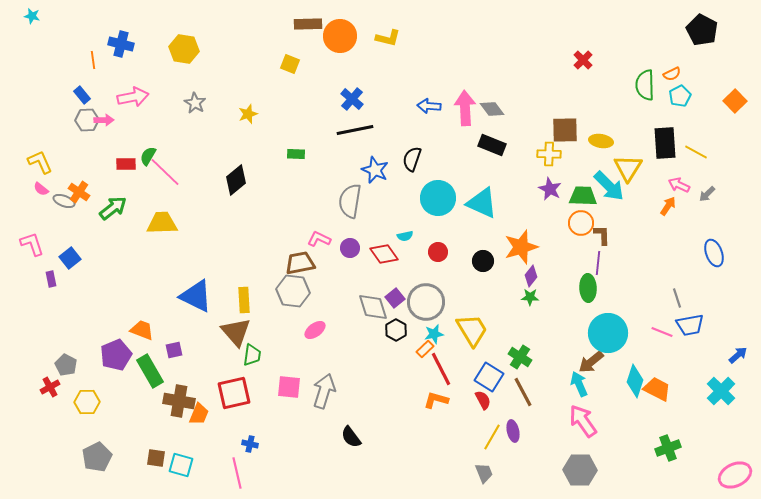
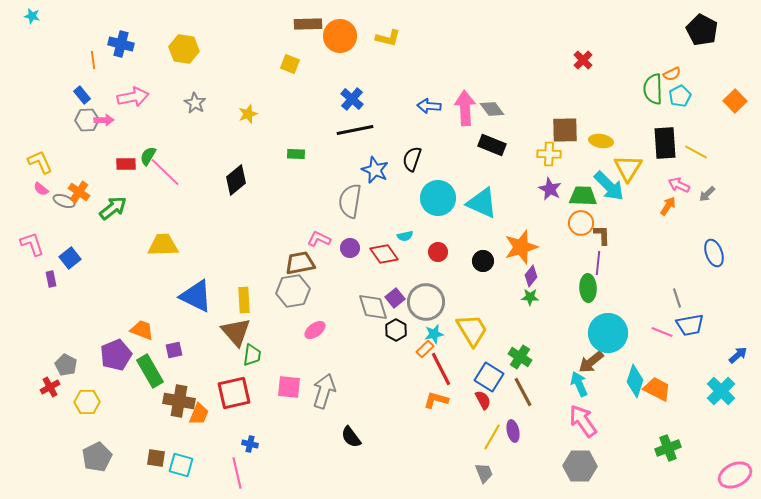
green semicircle at (645, 85): moved 8 px right, 4 px down
yellow trapezoid at (162, 223): moved 1 px right, 22 px down
gray hexagon at (293, 291): rotated 16 degrees counterclockwise
gray hexagon at (580, 470): moved 4 px up
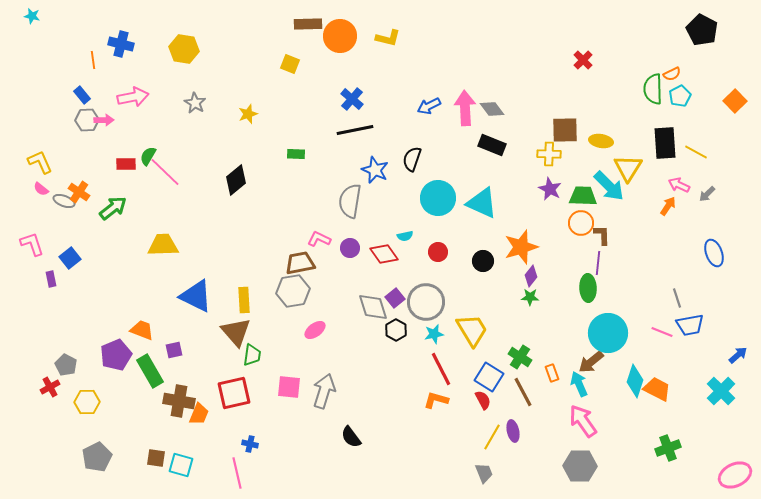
blue arrow at (429, 106): rotated 30 degrees counterclockwise
orange rectangle at (425, 349): moved 127 px right, 24 px down; rotated 66 degrees counterclockwise
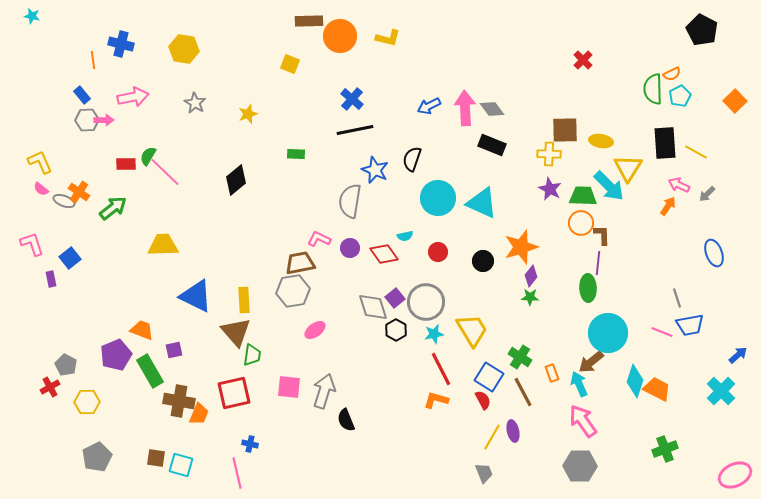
brown rectangle at (308, 24): moved 1 px right, 3 px up
black semicircle at (351, 437): moved 5 px left, 17 px up; rotated 15 degrees clockwise
green cross at (668, 448): moved 3 px left, 1 px down
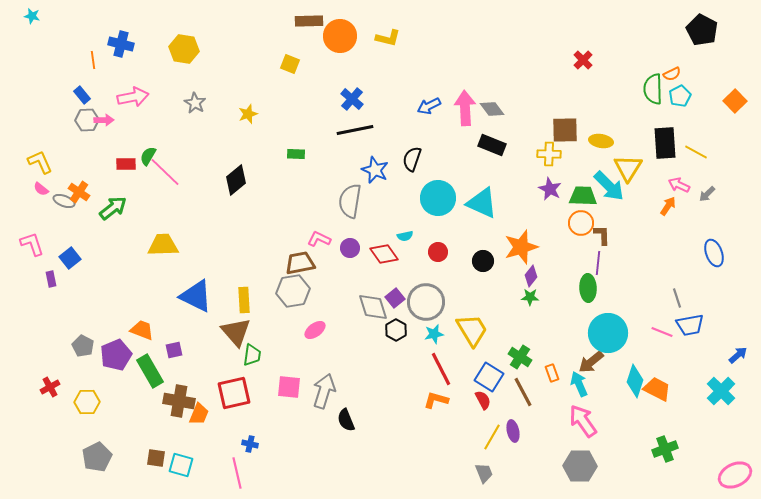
gray pentagon at (66, 365): moved 17 px right, 19 px up
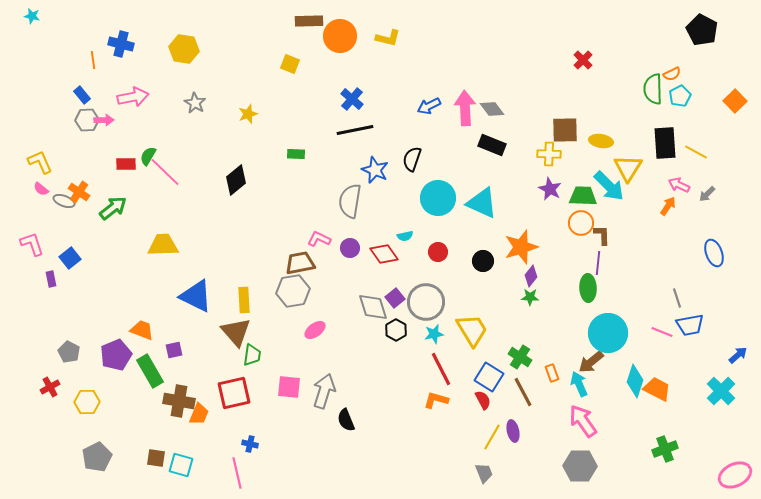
gray pentagon at (83, 346): moved 14 px left, 6 px down
